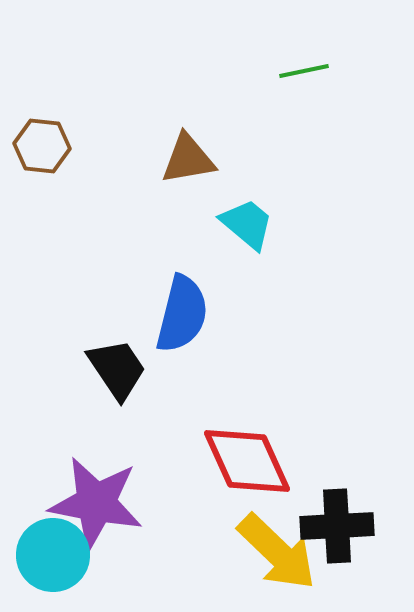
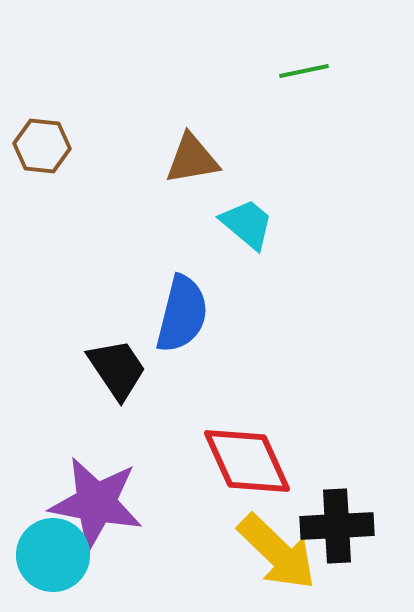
brown triangle: moved 4 px right
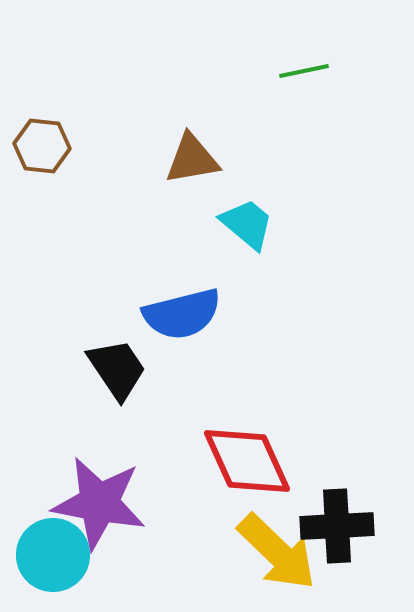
blue semicircle: rotated 62 degrees clockwise
purple star: moved 3 px right
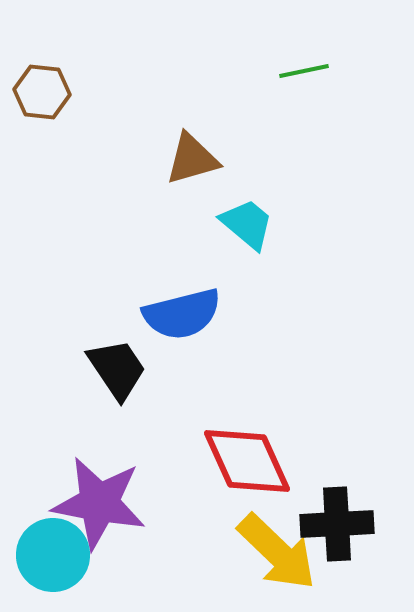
brown hexagon: moved 54 px up
brown triangle: rotated 6 degrees counterclockwise
black cross: moved 2 px up
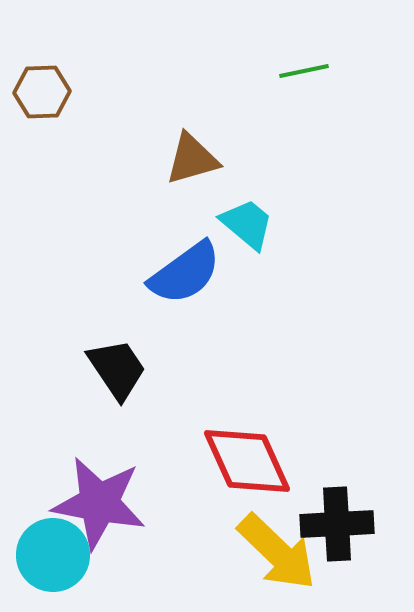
brown hexagon: rotated 8 degrees counterclockwise
blue semicircle: moved 3 px right, 41 px up; rotated 22 degrees counterclockwise
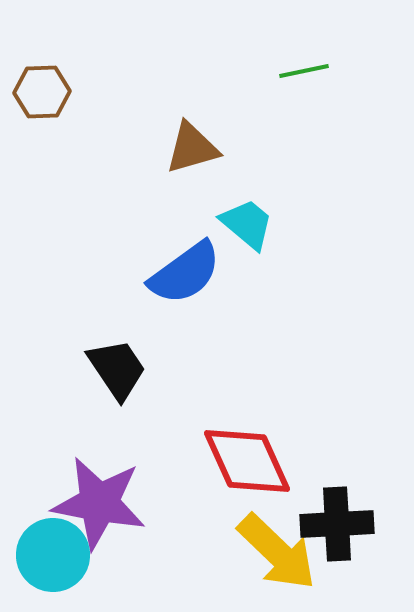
brown triangle: moved 11 px up
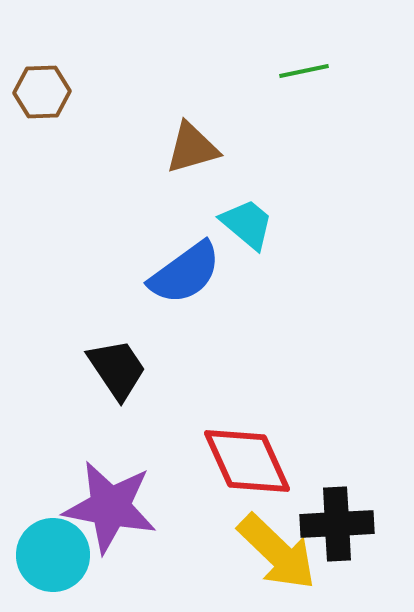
purple star: moved 11 px right, 4 px down
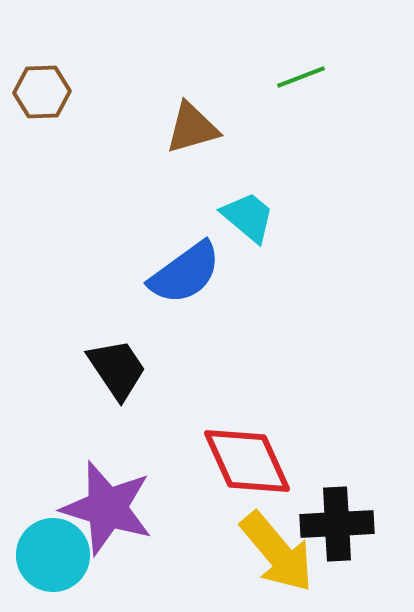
green line: moved 3 px left, 6 px down; rotated 9 degrees counterclockwise
brown triangle: moved 20 px up
cyan trapezoid: moved 1 px right, 7 px up
purple star: moved 3 px left, 1 px down; rotated 6 degrees clockwise
yellow arrow: rotated 6 degrees clockwise
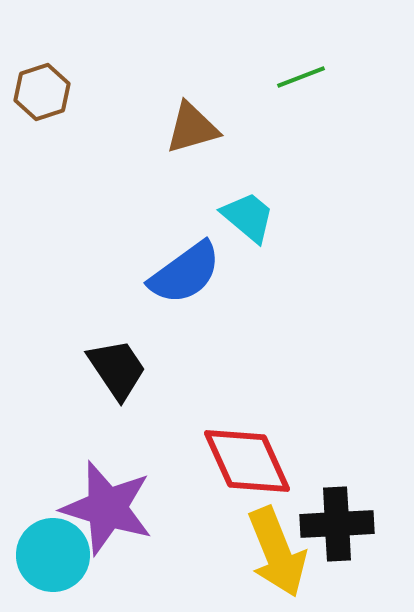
brown hexagon: rotated 16 degrees counterclockwise
yellow arrow: rotated 18 degrees clockwise
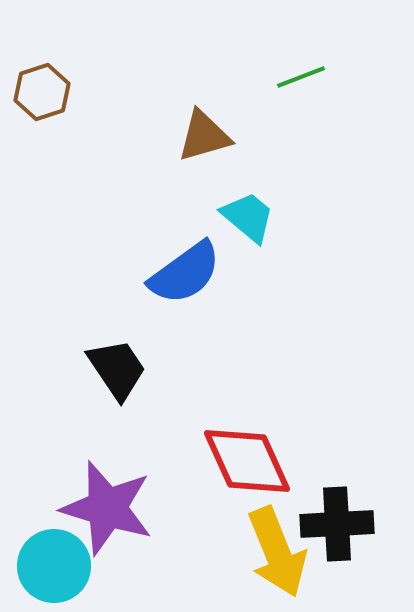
brown triangle: moved 12 px right, 8 px down
cyan circle: moved 1 px right, 11 px down
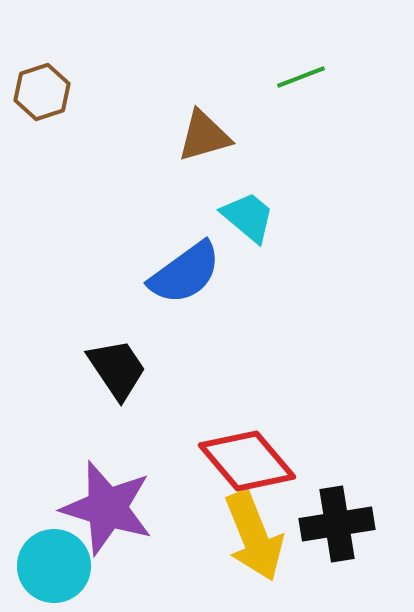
red diamond: rotated 16 degrees counterclockwise
black cross: rotated 6 degrees counterclockwise
yellow arrow: moved 23 px left, 16 px up
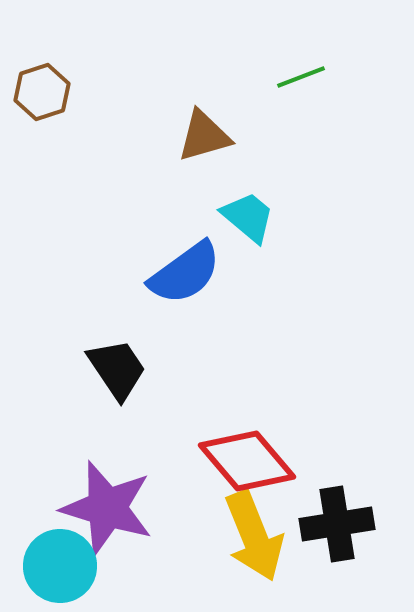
cyan circle: moved 6 px right
